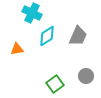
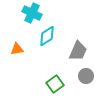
gray trapezoid: moved 15 px down
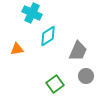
cyan diamond: moved 1 px right
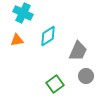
cyan cross: moved 9 px left
orange triangle: moved 9 px up
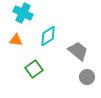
orange triangle: moved 1 px left; rotated 16 degrees clockwise
gray trapezoid: rotated 75 degrees counterclockwise
gray circle: moved 1 px right, 1 px down
green square: moved 21 px left, 15 px up
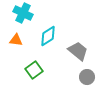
green square: moved 1 px down
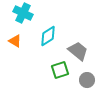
orange triangle: moved 1 px left, 1 px down; rotated 24 degrees clockwise
green square: moved 26 px right; rotated 18 degrees clockwise
gray circle: moved 3 px down
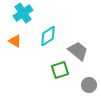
cyan cross: rotated 30 degrees clockwise
gray circle: moved 2 px right, 5 px down
